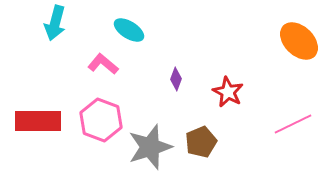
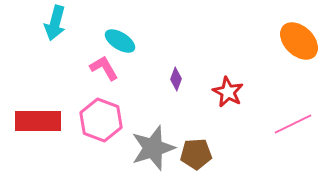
cyan ellipse: moved 9 px left, 11 px down
pink L-shape: moved 1 px right, 4 px down; rotated 20 degrees clockwise
brown pentagon: moved 5 px left, 12 px down; rotated 20 degrees clockwise
gray star: moved 3 px right, 1 px down
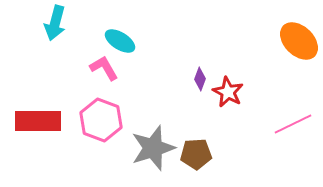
purple diamond: moved 24 px right
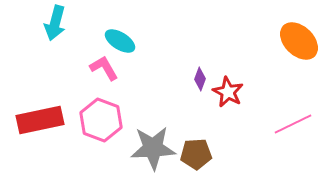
red rectangle: moved 2 px right, 1 px up; rotated 12 degrees counterclockwise
gray star: rotated 15 degrees clockwise
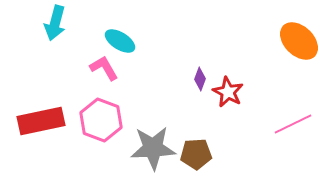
red rectangle: moved 1 px right, 1 px down
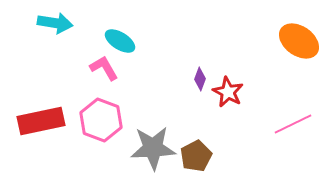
cyan arrow: rotated 96 degrees counterclockwise
orange ellipse: rotated 9 degrees counterclockwise
brown pentagon: moved 2 px down; rotated 24 degrees counterclockwise
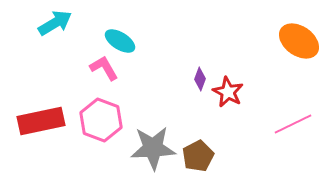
cyan arrow: rotated 40 degrees counterclockwise
brown pentagon: moved 2 px right
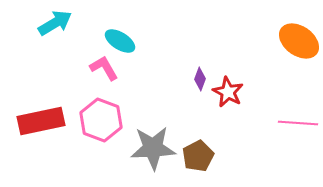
pink line: moved 5 px right, 1 px up; rotated 30 degrees clockwise
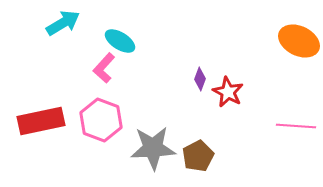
cyan arrow: moved 8 px right
orange ellipse: rotated 9 degrees counterclockwise
pink L-shape: rotated 108 degrees counterclockwise
pink line: moved 2 px left, 3 px down
